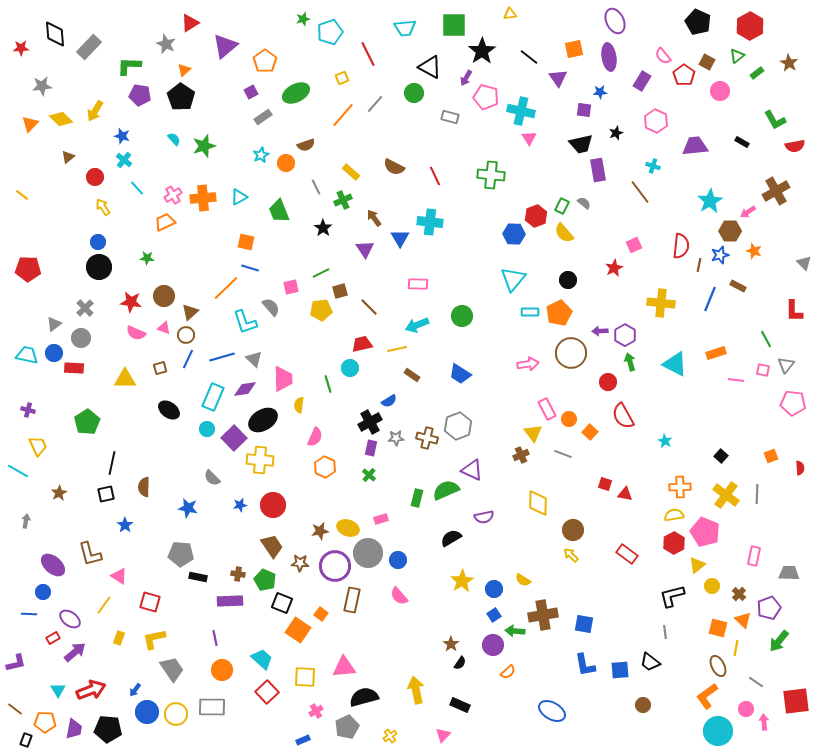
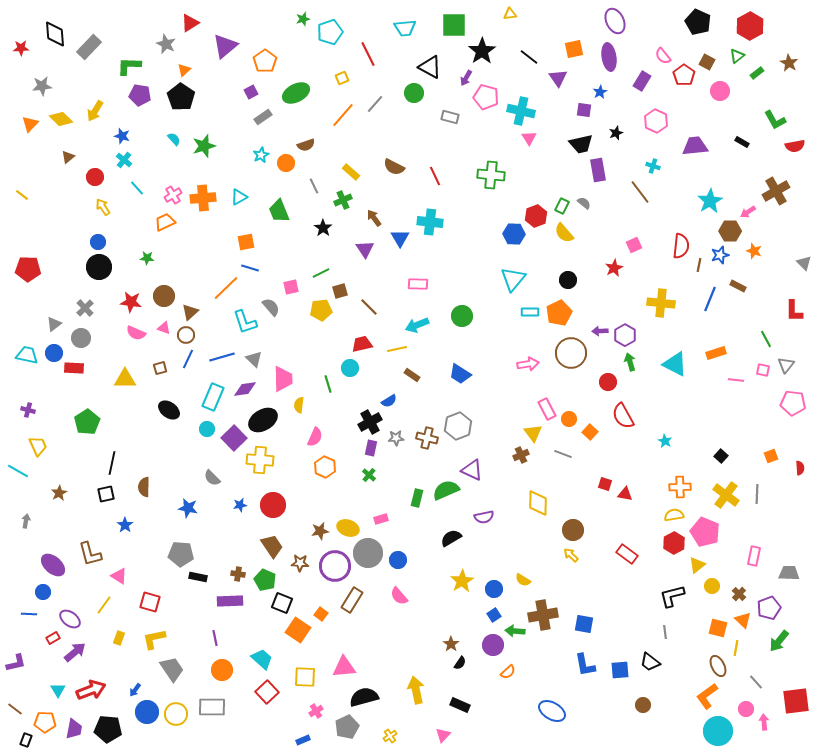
blue star at (600, 92): rotated 24 degrees counterclockwise
gray line at (316, 187): moved 2 px left, 1 px up
orange square at (246, 242): rotated 24 degrees counterclockwise
brown rectangle at (352, 600): rotated 20 degrees clockwise
gray line at (756, 682): rotated 14 degrees clockwise
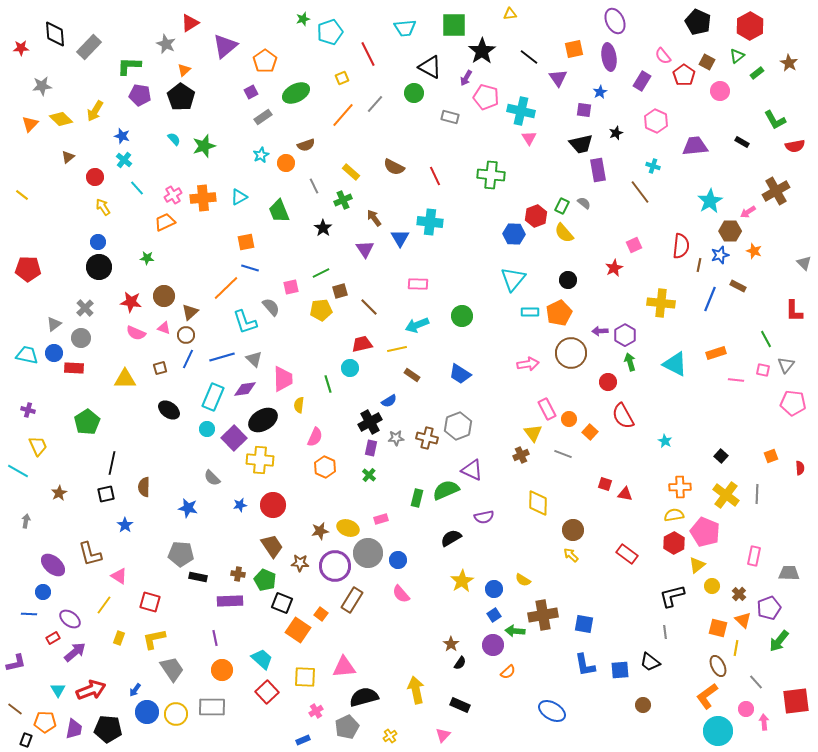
pink semicircle at (399, 596): moved 2 px right, 2 px up
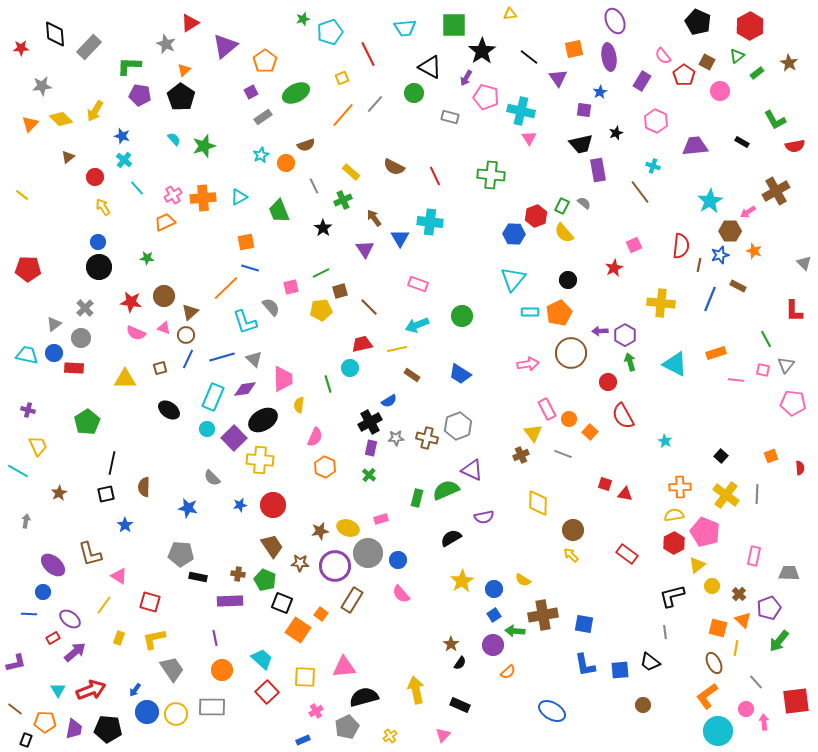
pink rectangle at (418, 284): rotated 18 degrees clockwise
brown ellipse at (718, 666): moved 4 px left, 3 px up
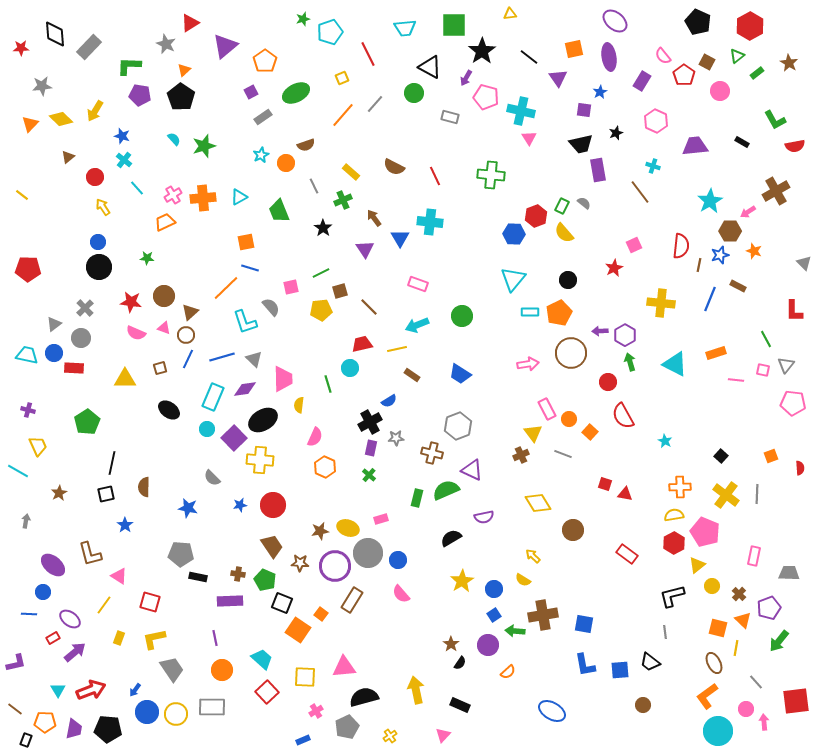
purple ellipse at (615, 21): rotated 25 degrees counterclockwise
brown cross at (427, 438): moved 5 px right, 15 px down
yellow diamond at (538, 503): rotated 32 degrees counterclockwise
yellow arrow at (571, 555): moved 38 px left, 1 px down
purple circle at (493, 645): moved 5 px left
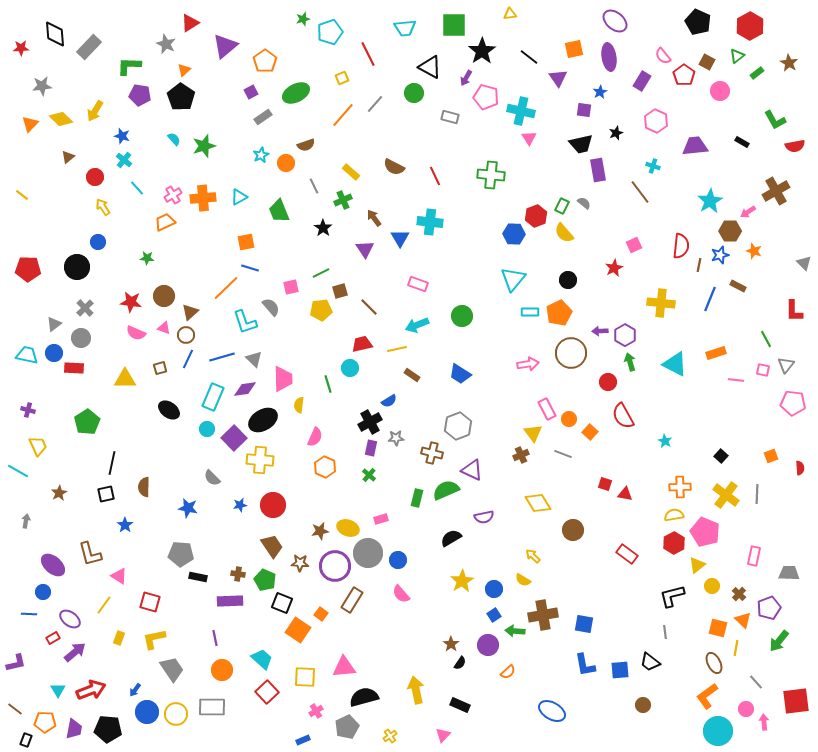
black circle at (99, 267): moved 22 px left
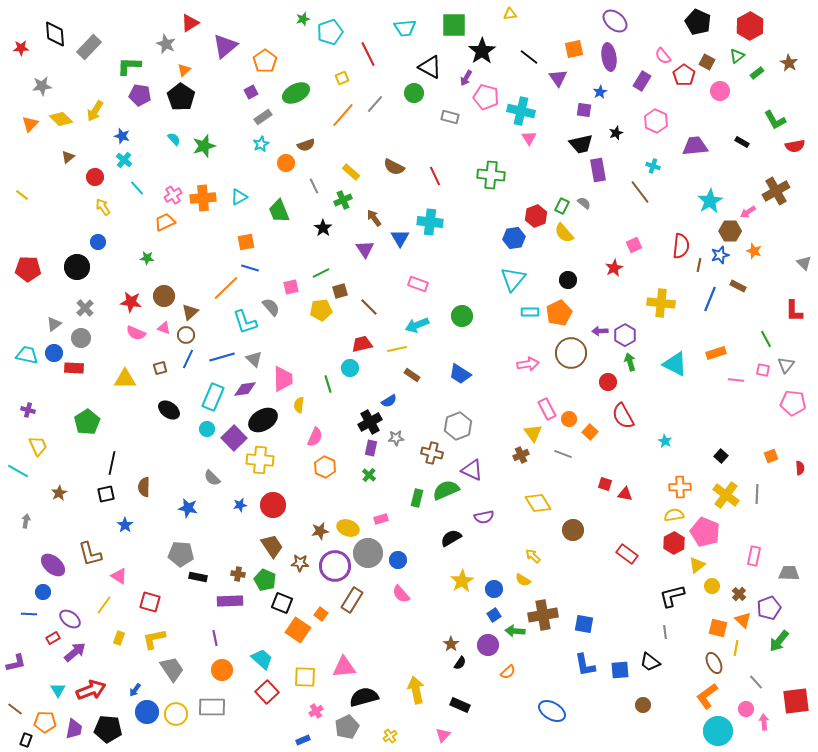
cyan star at (261, 155): moved 11 px up
blue hexagon at (514, 234): moved 4 px down; rotated 10 degrees counterclockwise
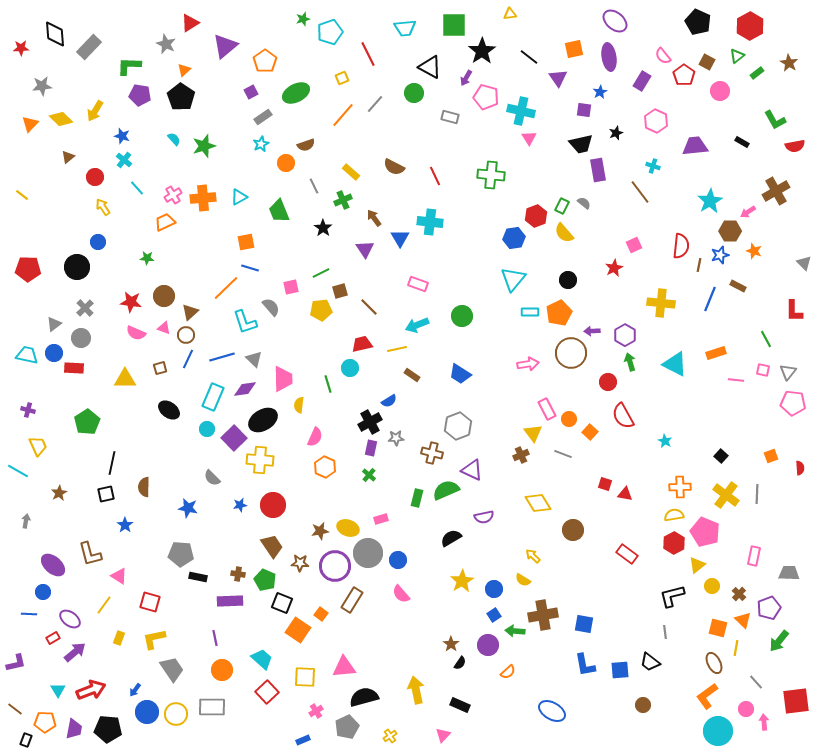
purple arrow at (600, 331): moved 8 px left
gray triangle at (786, 365): moved 2 px right, 7 px down
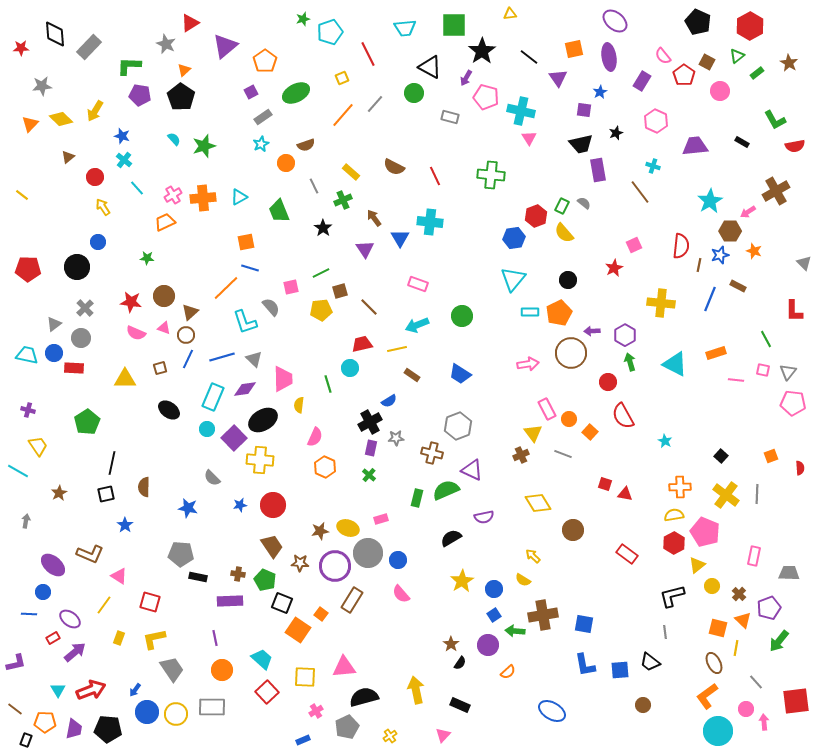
yellow trapezoid at (38, 446): rotated 10 degrees counterclockwise
brown L-shape at (90, 554): rotated 52 degrees counterclockwise
